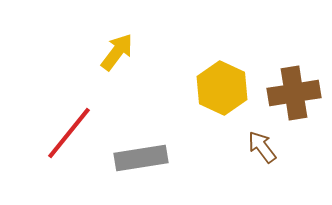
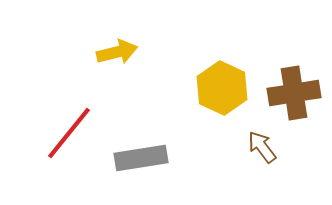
yellow arrow: rotated 39 degrees clockwise
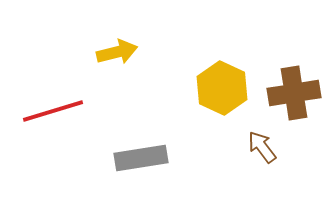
red line: moved 16 px left, 22 px up; rotated 34 degrees clockwise
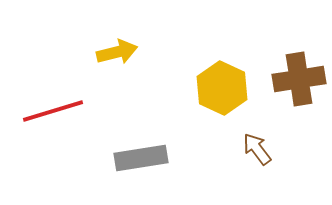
brown cross: moved 5 px right, 14 px up
brown arrow: moved 5 px left, 2 px down
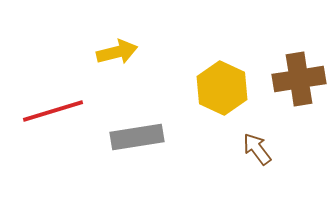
gray rectangle: moved 4 px left, 21 px up
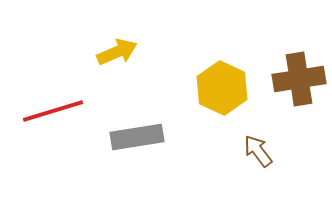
yellow arrow: rotated 9 degrees counterclockwise
brown arrow: moved 1 px right, 2 px down
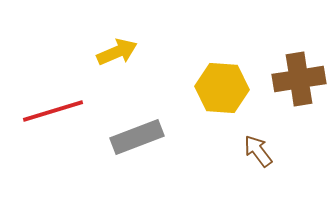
yellow hexagon: rotated 21 degrees counterclockwise
gray rectangle: rotated 12 degrees counterclockwise
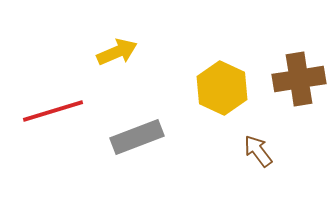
yellow hexagon: rotated 21 degrees clockwise
